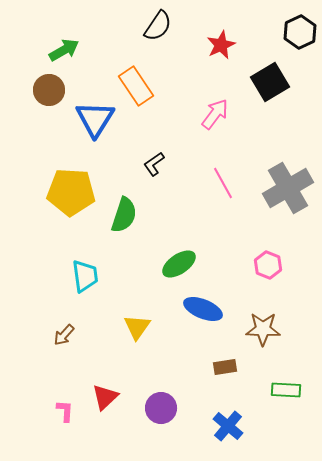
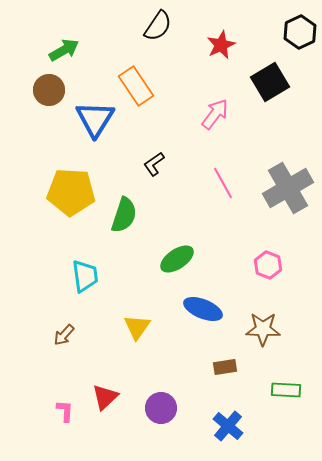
green ellipse: moved 2 px left, 5 px up
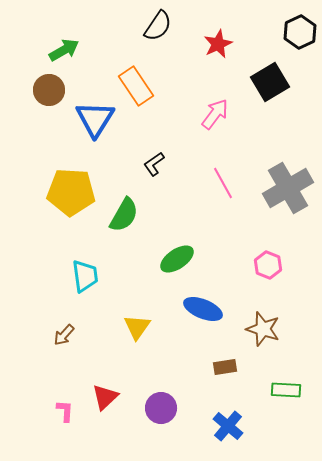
red star: moved 3 px left, 1 px up
green semicircle: rotated 12 degrees clockwise
brown star: rotated 16 degrees clockwise
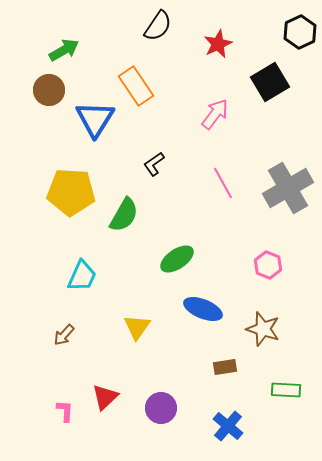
cyan trapezoid: moved 3 px left; rotated 32 degrees clockwise
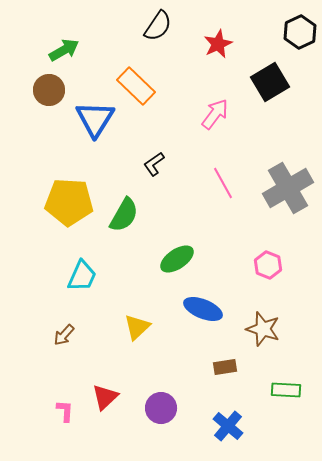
orange rectangle: rotated 12 degrees counterclockwise
yellow pentagon: moved 2 px left, 10 px down
yellow triangle: rotated 12 degrees clockwise
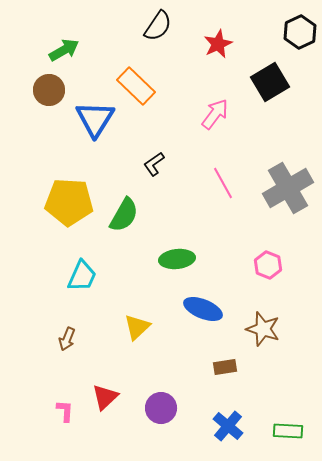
green ellipse: rotated 28 degrees clockwise
brown arrow: moved 3 px right, 4 px down; rotated 20 degrees counterclockwise
green rectangle: moved 2 px right, 41 px down
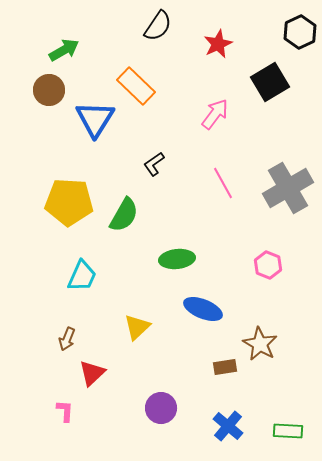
brown star: moved 3 px left, 15 px down; rotated 12 degrees clockwise
red triangle: moved 13 px left, 24 px up
